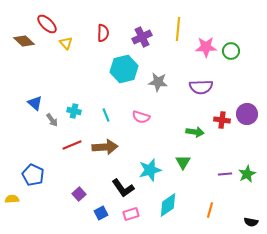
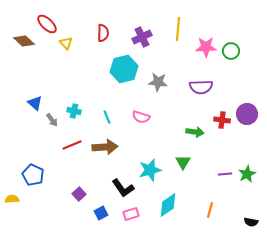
cyan line: moved 1 px right, 2 px down
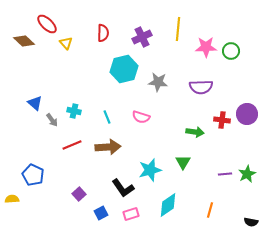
brown arrow: moved 3 px right
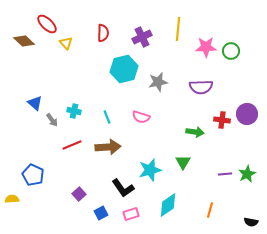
gray star: rotated 18 degrees counterclockwise
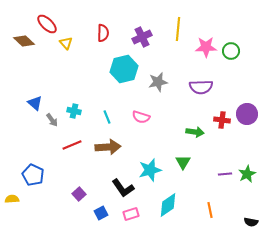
orange line: rotated 28 degrees counterclockwise
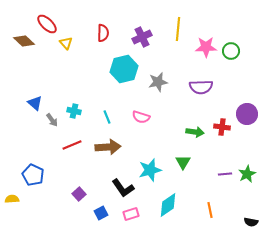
red cross: moved 7 px down
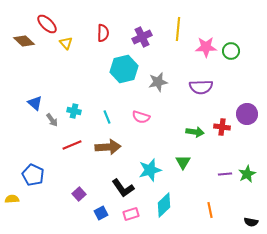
cyan diamond: moved 4 px left; rotated 10 degrees counterclockwise
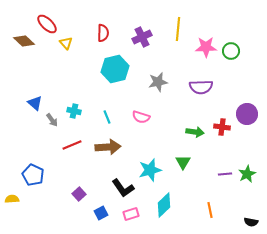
cyan hexagon: moved 9 px left
